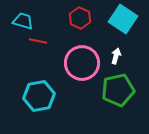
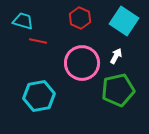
cyan square: moved 1 px right, 2 px down
white arrow: rotated 14 degrees clockwise
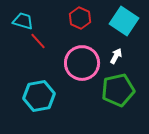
red line: rotated 36 degrees clockwise
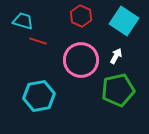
red hexagon: moved 1 px right, 2 px up
red line: rotated 30 degrees counterclockwise
pink circle: moved 1 px left, 3 px up
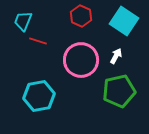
cyan trapezoid: rotated 85 degrees counterclockwise
green pentagon: moved 1 px right, 1 px down
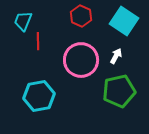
red line: rotated 72 degrees clockwise
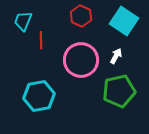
red line: moved 3 px right, 1 px up
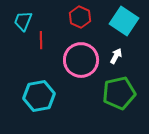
red hexagon: moved 1 px left, 1 px down
green pentagon: moved 2 px down
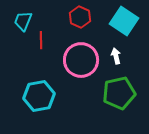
white arrow: rotated 42 degrees counterclockwise
